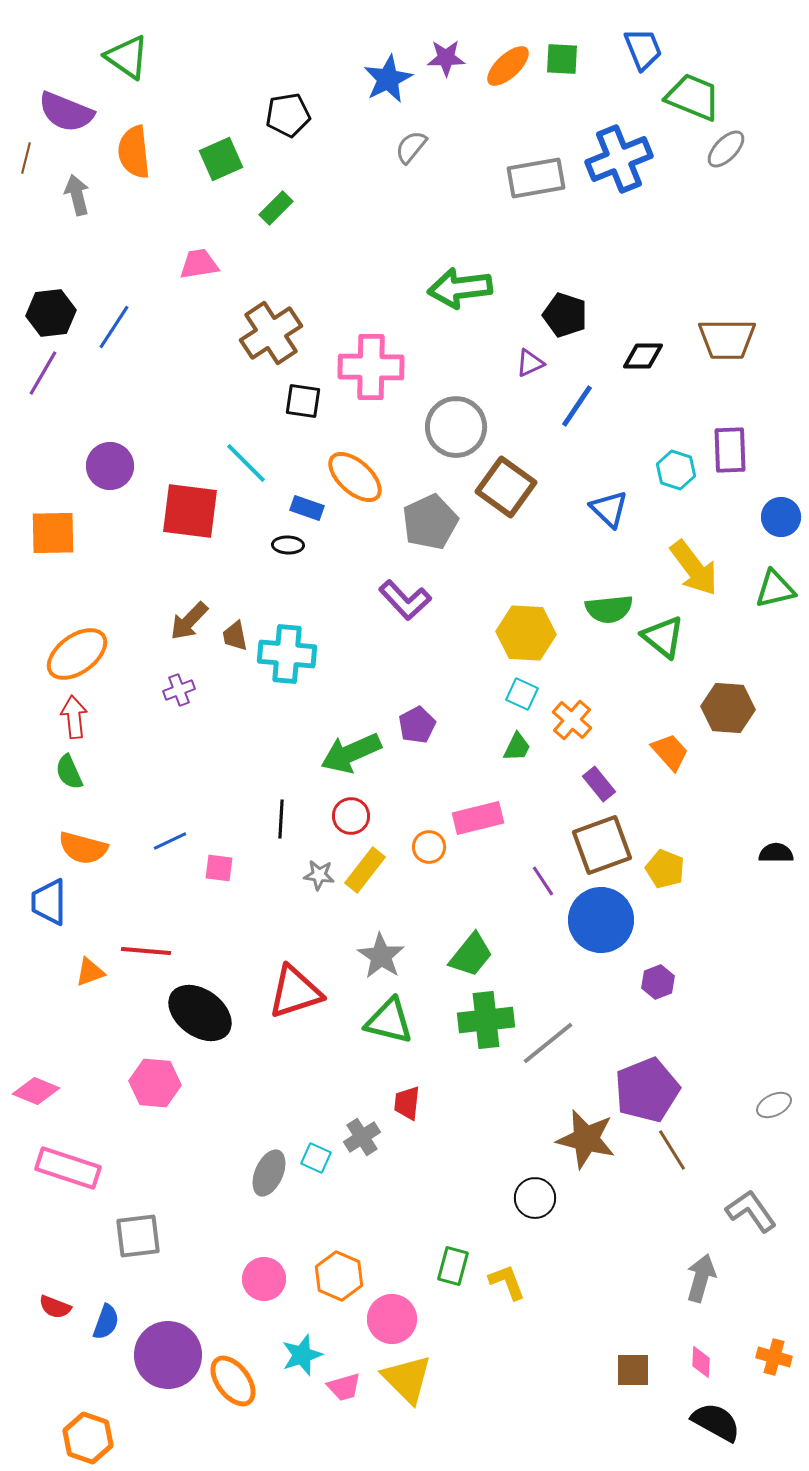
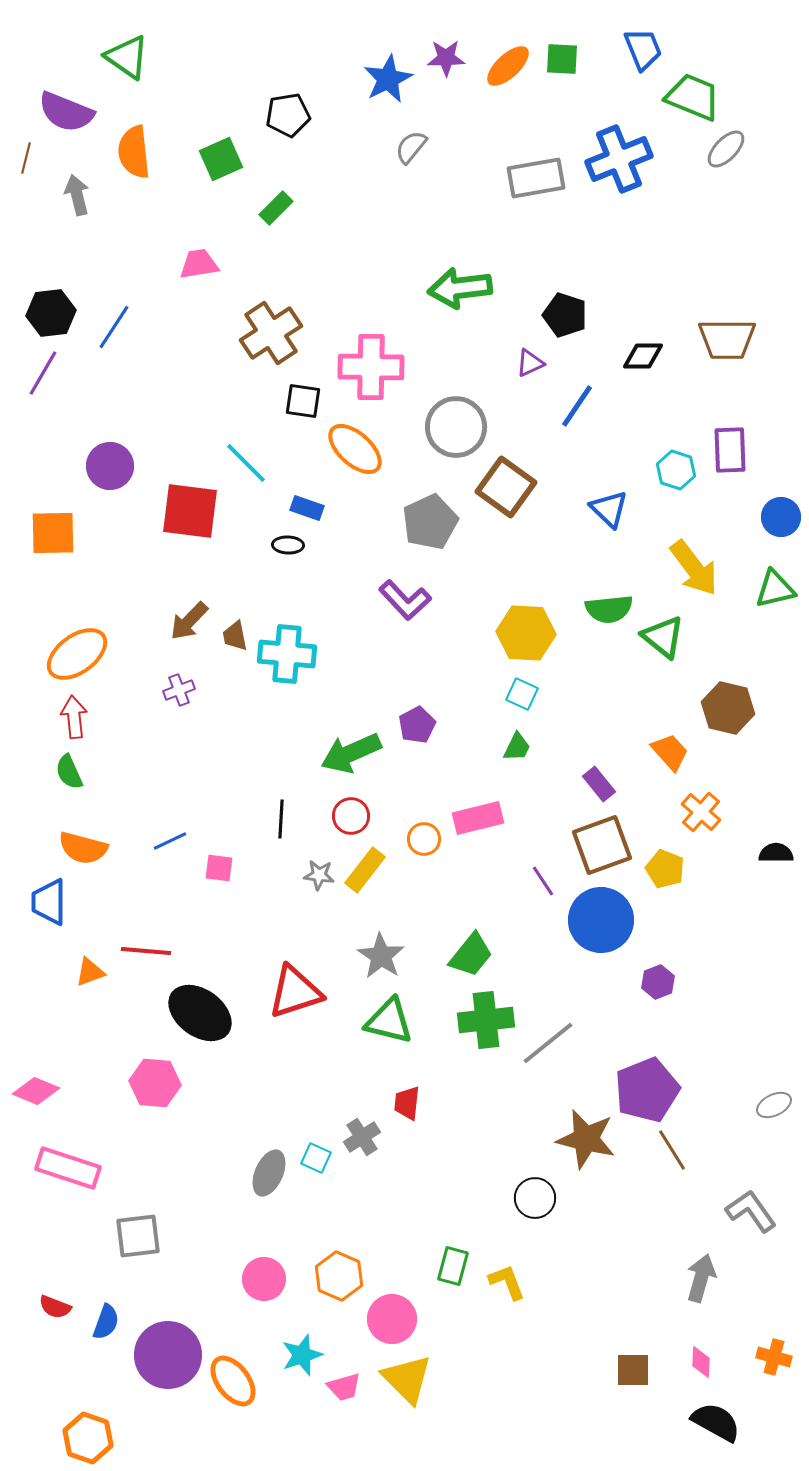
orange ellipse at (355, 477): moved 28 px up
brown hexagon at (728, 708): rotated 9 degrees clockwise
orange cross at (572, 720): moved 129 px right, 92 px down
orange circle at (429, 847): moved 5 px left, 8 px up
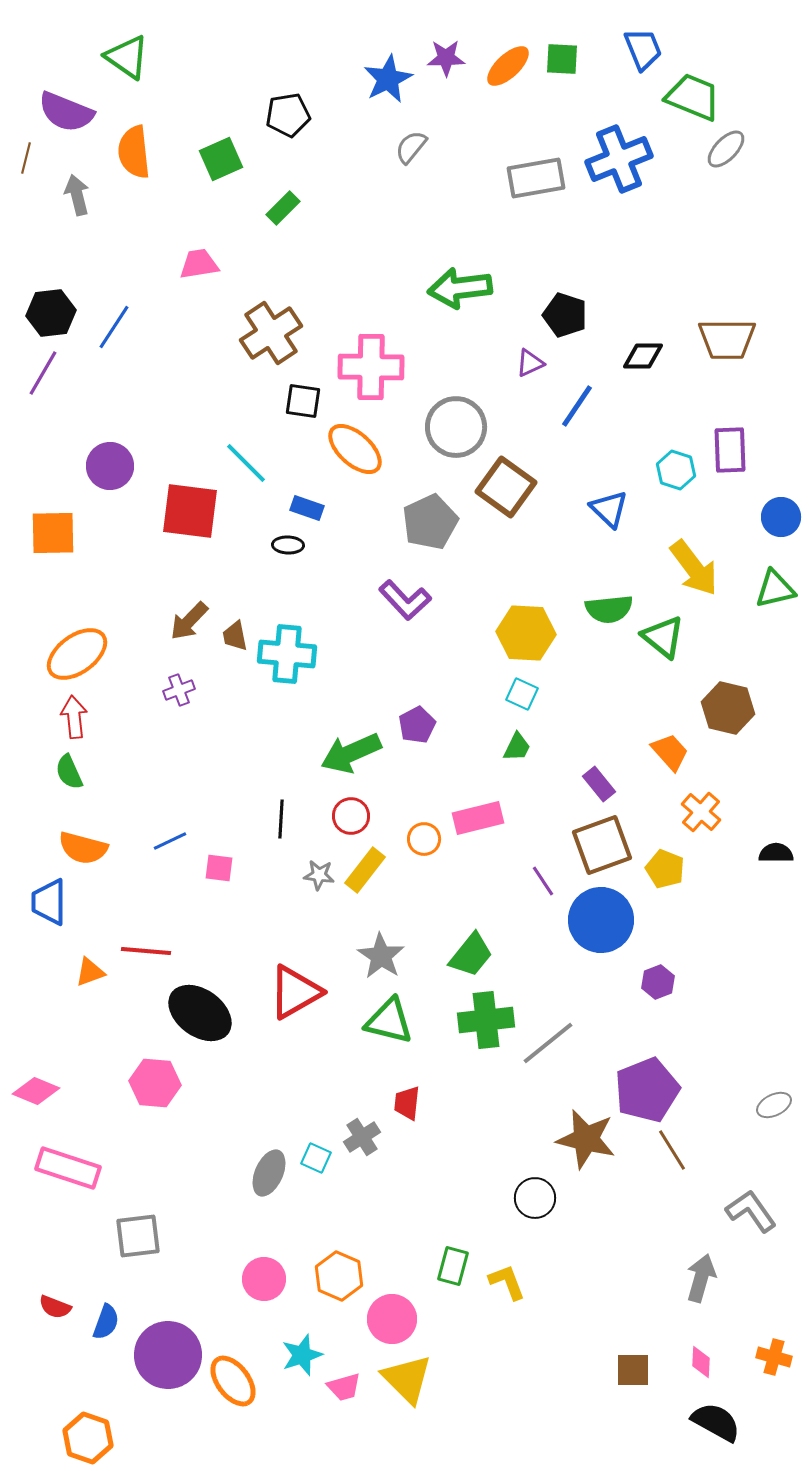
green rectangle at (276, 208): moved 7 px right
red triangle at (295, 992): rotated 12 degrees counterclockwise
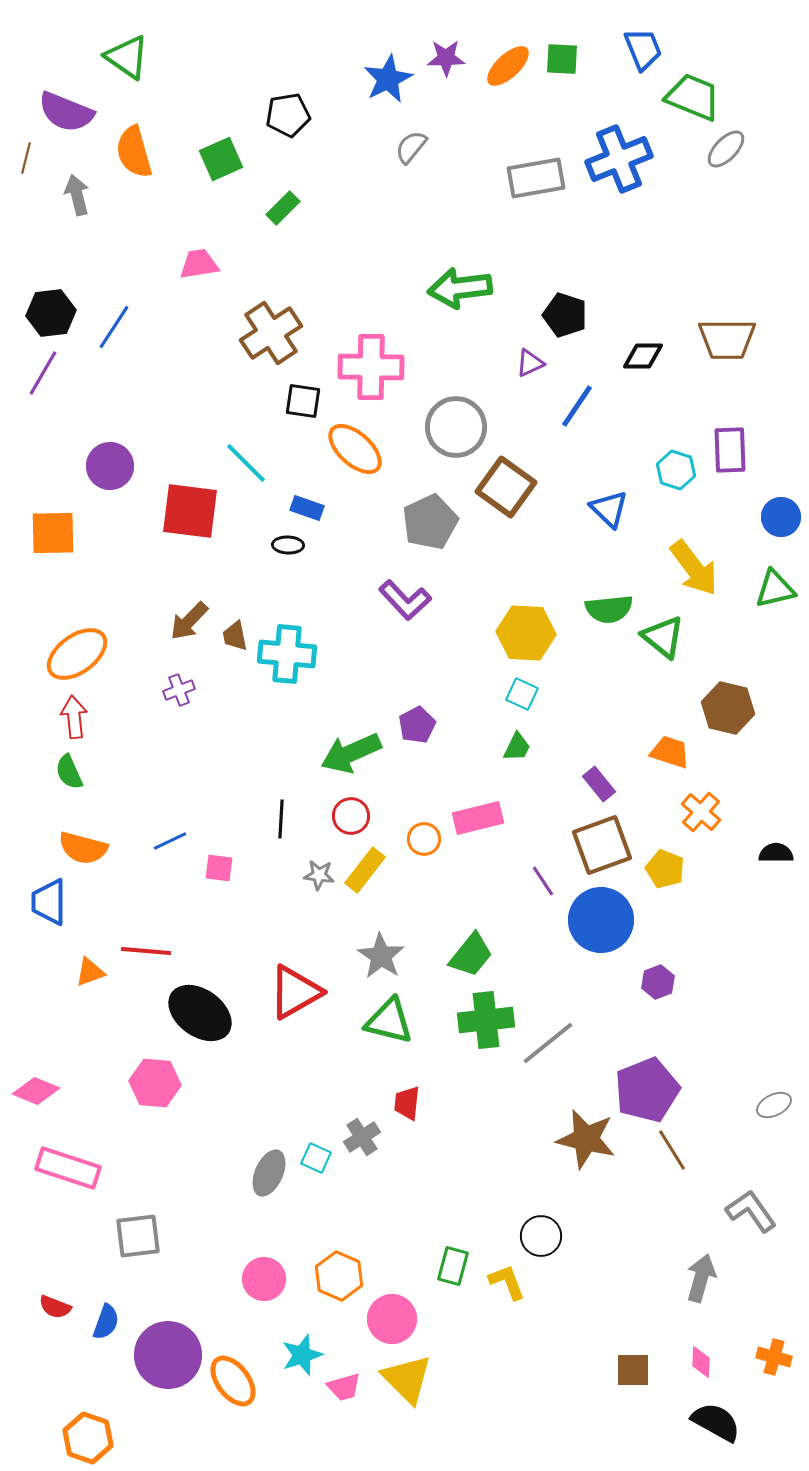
orange semicircle at (134, 152): rotated 10 degrees counterclockwise
orange trapezoid at (670, 752): rotated 30 degrees counterclockwise
black circle at (535, 1198): moved 6 px right, 38 px down
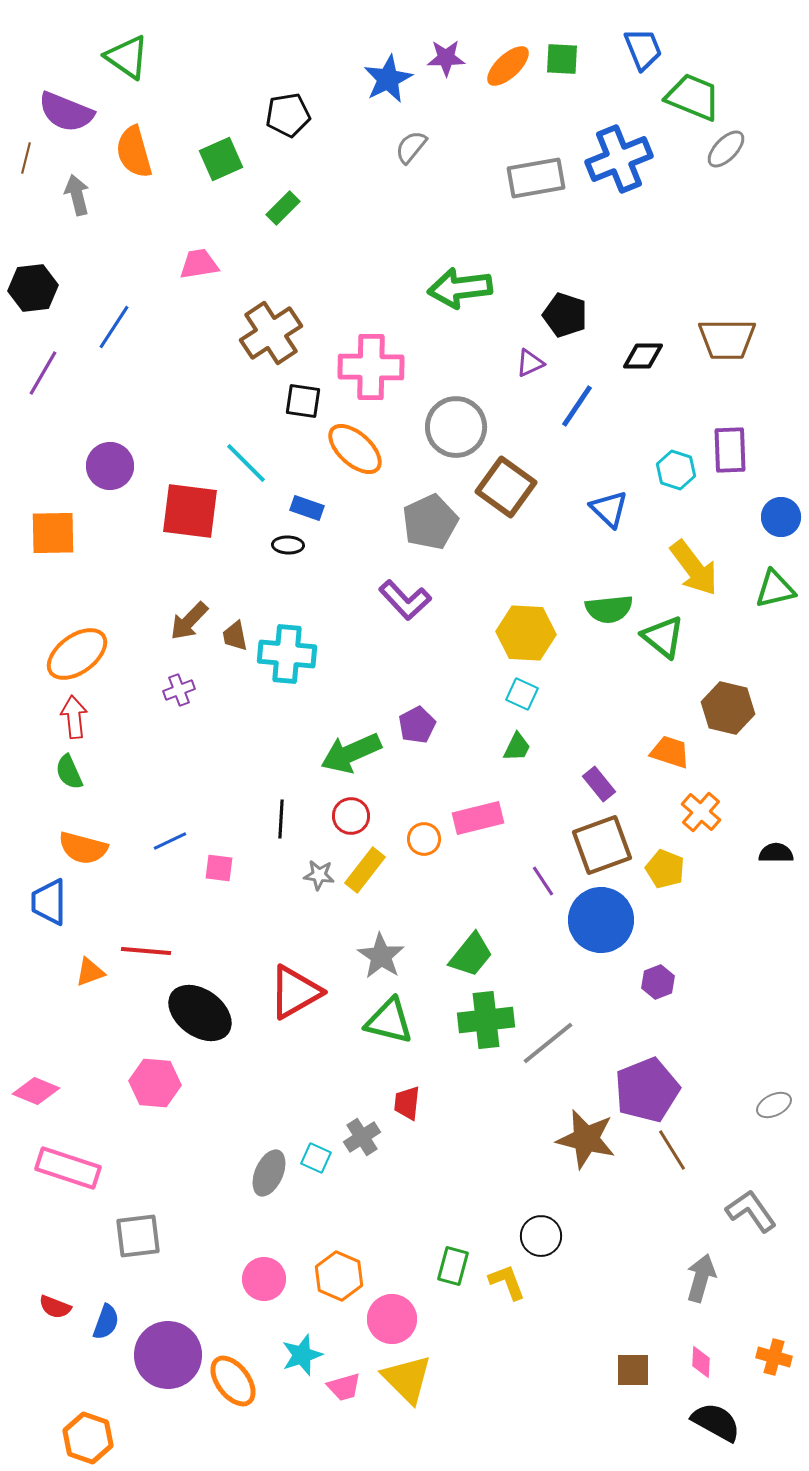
black hexagon at (51, 313): moved 18 px left, 25 px up
